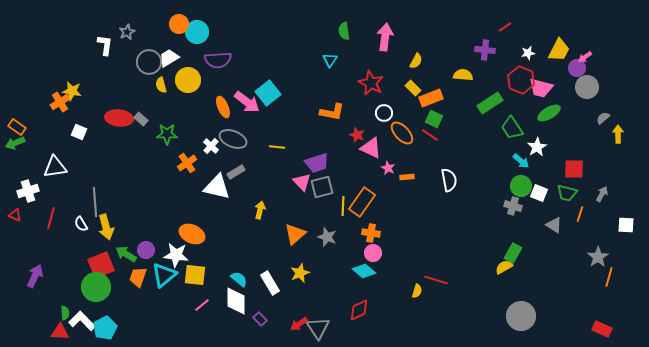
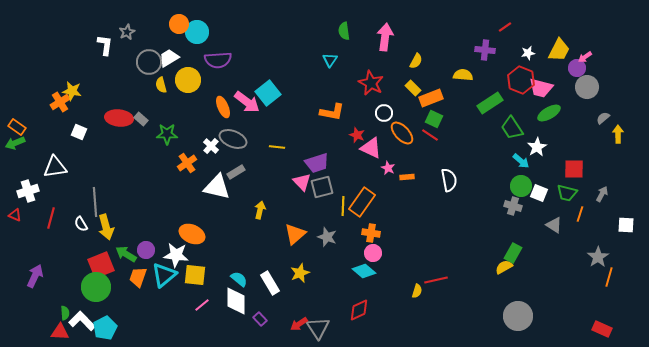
red line at (436, 280): rotated 30 degrees counterclockwise
gray circle at (521, 316): moved 3 px left
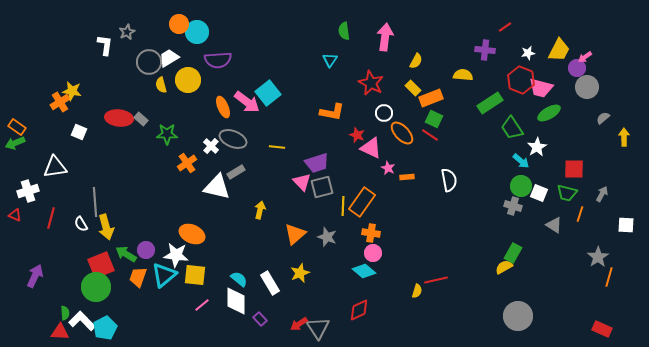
yellow arrow at (618, 134): moved 6 px right, 3 px down
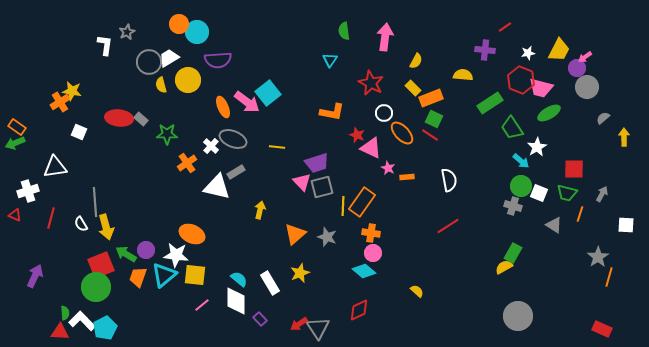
red line at (436, 280): moved 12 px right, 54 px up; rotated 20 degrees counterclockwise
yellow semicircle at (417, 291): rotated 64 degrees counterclockwise
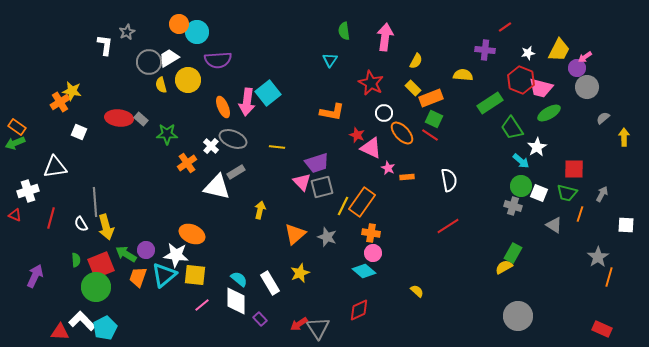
pink arrow at (247, 102): rotated 60 degrees clockwise
yellow line at (343, 206): rotated 24 degrees clockwise
green semicircle at (65, 313): moved 11 px right, 53 px up
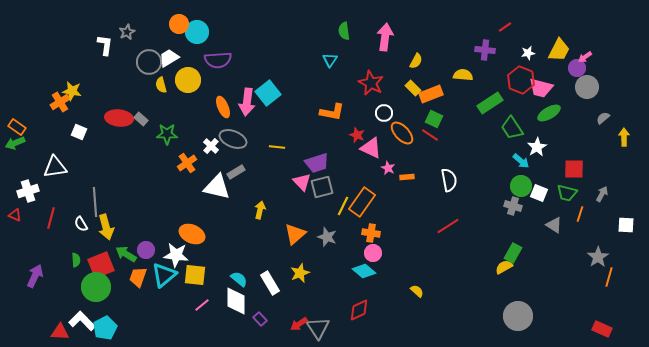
orange rectangle at (431, 98): moved 4 px up
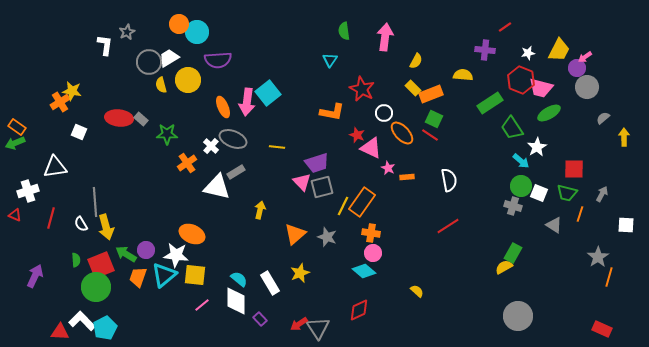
red star at (371, 83): moved 9 px left, 6 px down
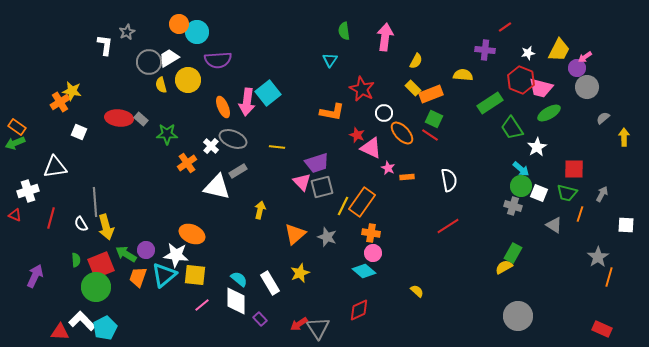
cyan arrow at (521, 161): moved 8 px down
gray rectangle at (236, 172): moved 2 px right, 1 px up
